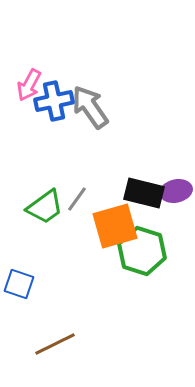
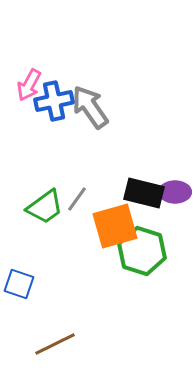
purple ellipse: moved 1 px left, 1 px down; rotated 12 degrees clockwise
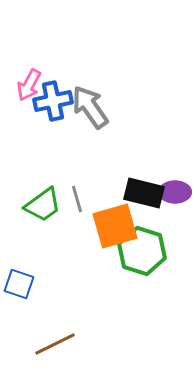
blue cross: moved 1 px left
gray line: rotated 52 degrees counterclockwise
green trapezoid: moved 2 px left, 2 px up
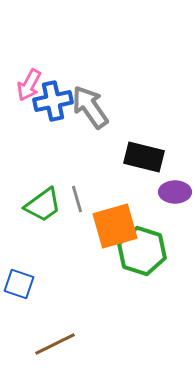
black rectangle: moved 36 px up
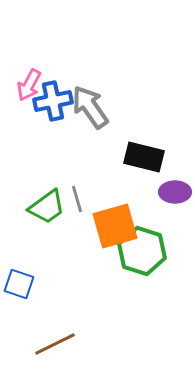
green trapezoid: moved 4 px right, 2 px down
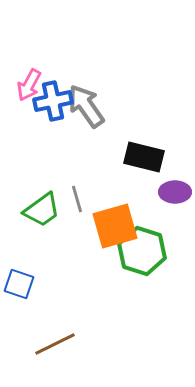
gray arrow: moved 4 px left, 1 px up
green trapezoid: moved 5 px left, 3 px down
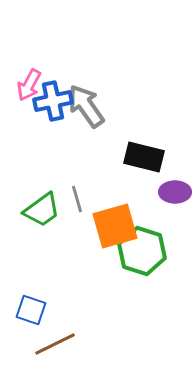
blue square: moved 12 px right, 26 px down
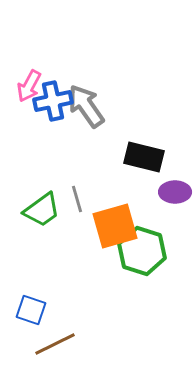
pink arrow: moved 1 px down
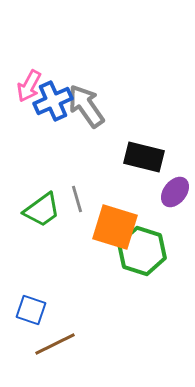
blue cross: rotated 12 degrees counterclockwise
purple ellipse: rotated 52 degrees counterclockwise
orange square: moved 1 px down; rotated 33 degrees clockwise
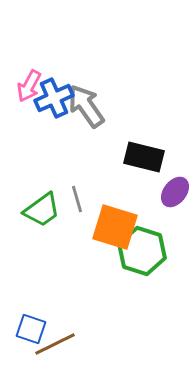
blue cross: moved 1 px right, 3 px up
blue square: moved 19 px down
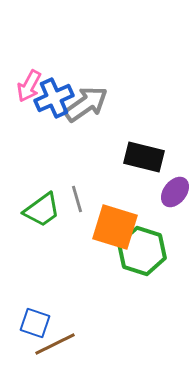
gray arrow: moved 2 px up; rotated 90 degrees clockwise
blue square: moved 4 px right, 6 px up
